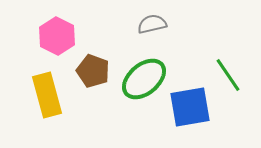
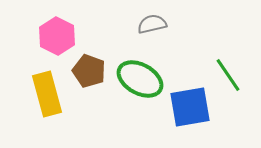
brown pentagon: moved 4 px left
green ellipse: moved 4 px left; rotated 69 degrees clockwise
yellow rectangle: moved 1 px up
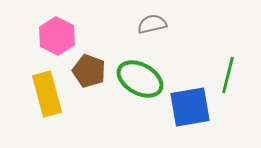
green line: rotated 48 degrees clockwise
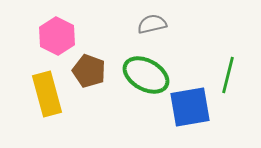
green ellipse: moved 6 px right, 4 px up
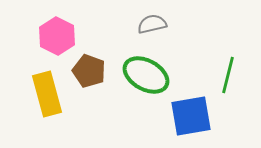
blue square: moved 1 px right, 9 px down
